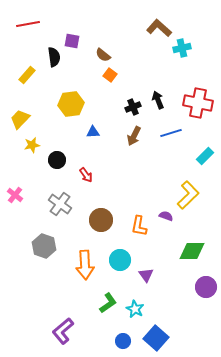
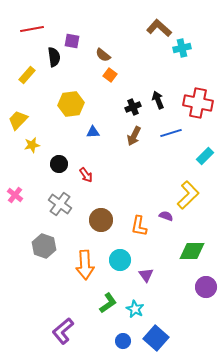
red line: moved 4 px right, 5 px down
yellow trapezoid: moved 2 px left, 1 px down
black circle: moved 2 px right, 4 px down
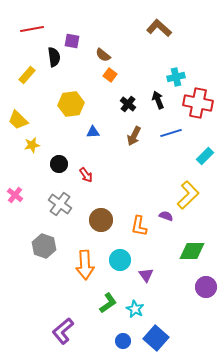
cyan cross: moved 6 px left, 29 px down
black cross: moved 5 px left, 3 px up; rotated 28 degrees counterclockwise
yellow trapezoid: rotated 90 degrees counterclockwise
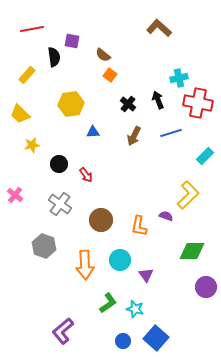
cyan cross: moved 3 px right, 1 px down
yellow trapezoid: moved 2 px right, 6 px up
cyan star: rotated 12 degrees counterclockwise
